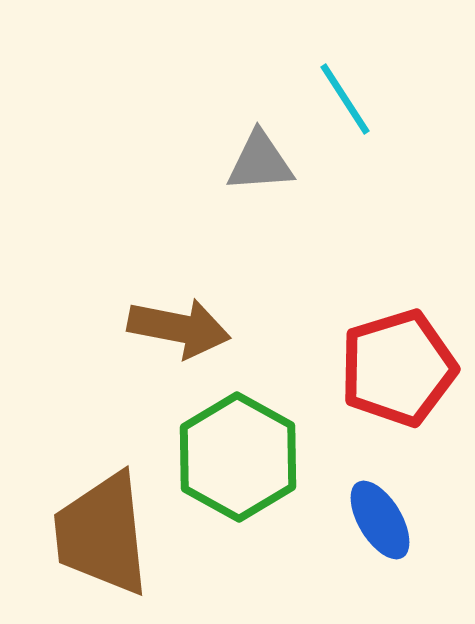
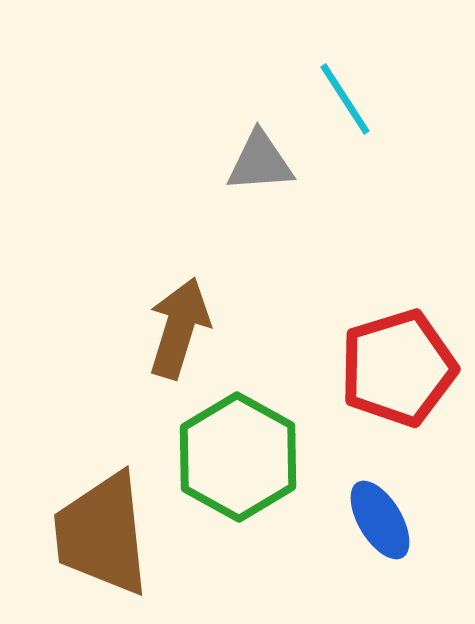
brown arrow: rotated 84 degrees counterclockwise
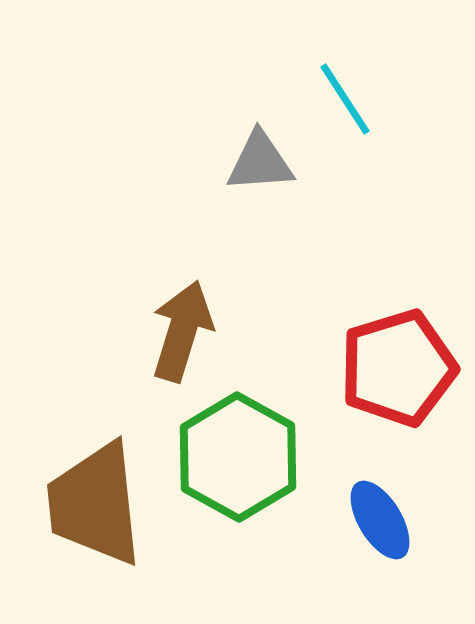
brown arrow: moved 3 px right, 3 px down
brown trapezoid: moved 7 px left, 30 px up
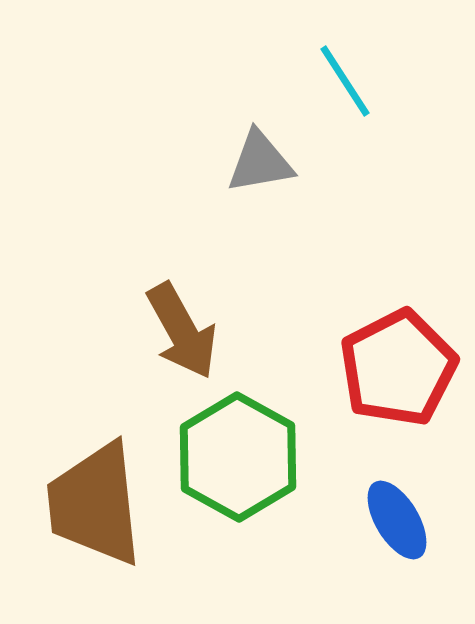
cyan line: moved 18 px up
gray triangle: rotated 6 degrees counterclockwise
brown arrow: rotated 134 degrees clockwise
red pentagon: rotated 10 degrees counterclockwise
blue ellipse: moved 17 px right
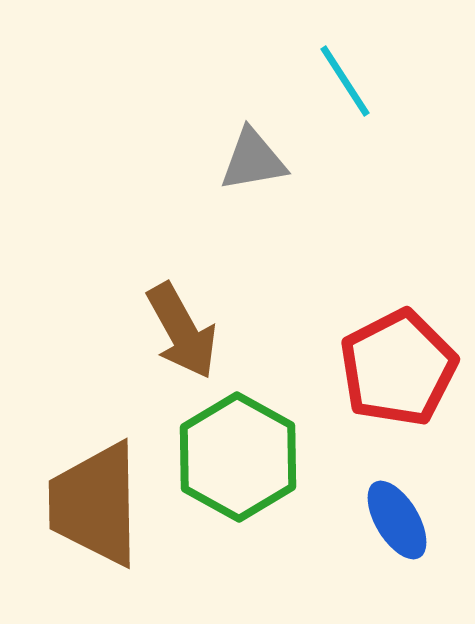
gray triangle: moved 7 px left, 2 px up
brown trapezoid: rotated 5 degrees clockwise
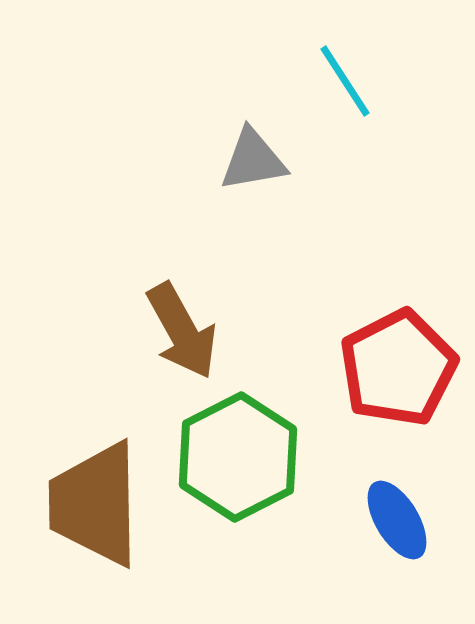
green hexagon: rotated 4 degrees clockwise
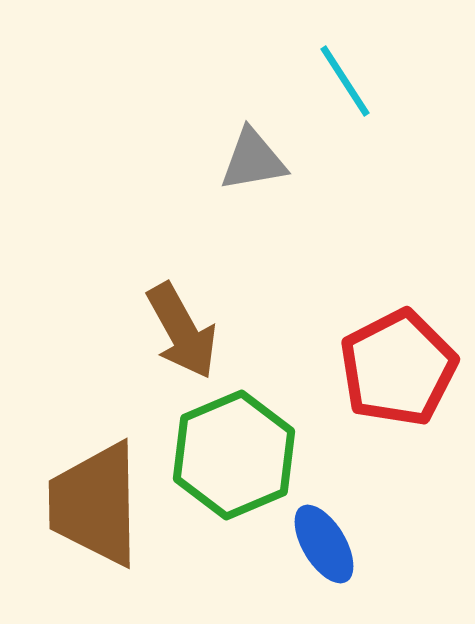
green hexagon: moved 4 px left, 2 px up; rotated 4 degrees clockwise
blue ellipse: moved 73 px left, 24 px down
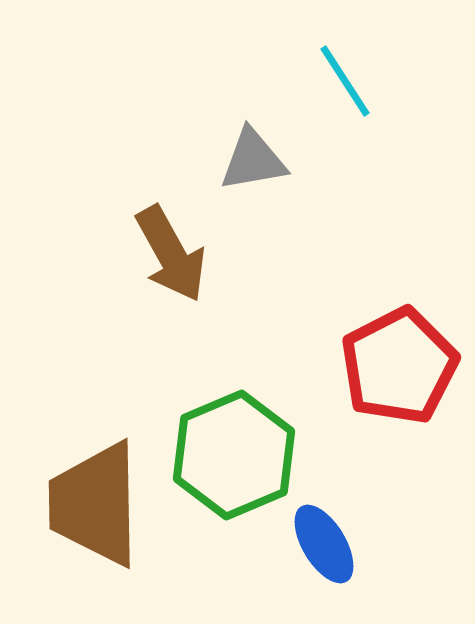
brown arrow: moved 11 px left, 77 px up
red pentagon: moved 1 px right, 2 px up
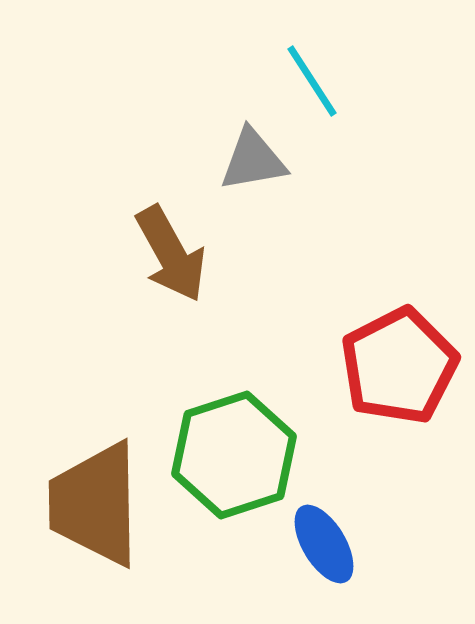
cyan line: moved 33 px left
green hexagon: rotated 5 degrees clockwise
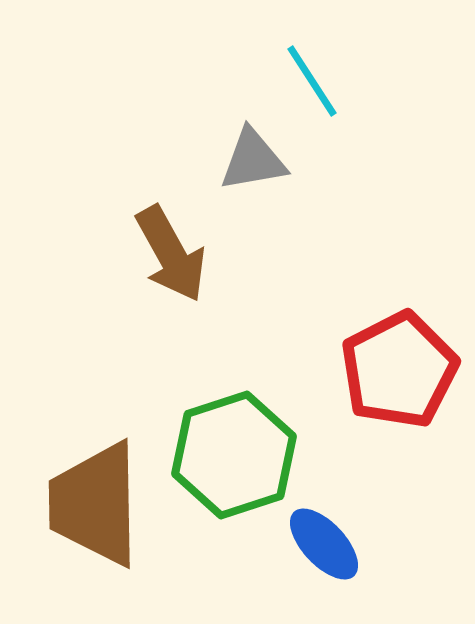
red pentagon: moved 4 px down
blue ellipse: rotated 12 degrees counterclockwise
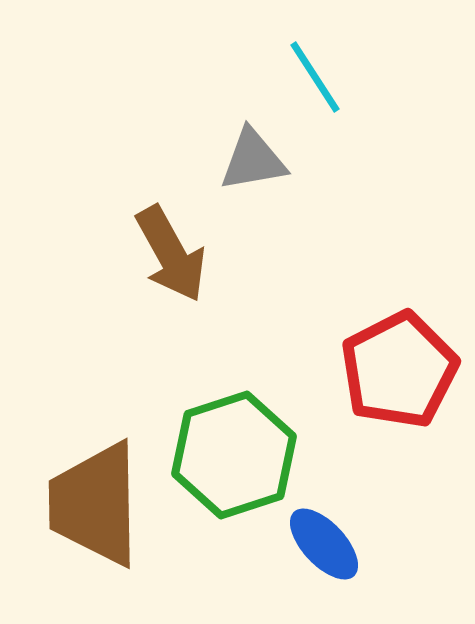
cyan line: moved 3 px right, 4 px up
